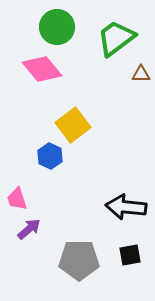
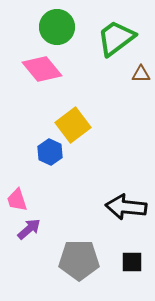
blue hexagon: moved 4 px up
pink trapezoid: moved 1 px down
black square: moved 2 px right, 7 px down; rotated 10 degrees clockwise
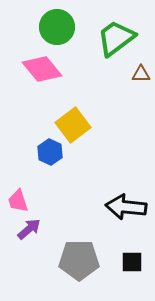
pink trapezoid: moved 1 px right, 1 px down
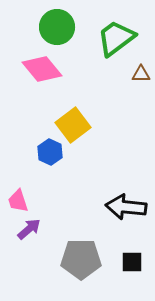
gray pentagon: moved 2 px right, 1 px up
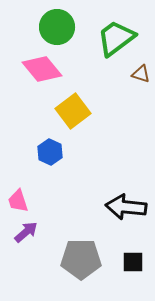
brown triangle: rotated 18 degrees clockwise
yellow square: moved 14 px up
purple arrow: moved 3 px left, 3 px down
black square: moved 1 px right
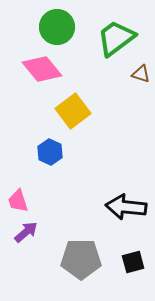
black square: rotated 15 degrees counterclockwise
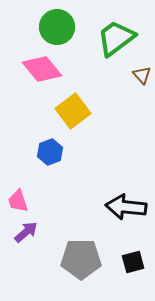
brown triangle: moved 1 px right, 1 px down; rotated 30 degrees clockwise
blue hexagon: rotated 15 degrees clockwise
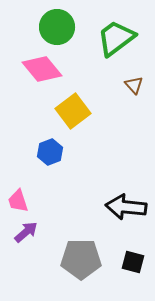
brown triangle: moved 8 px left, 10 px down
black square: rotated 30 degrees clockwise
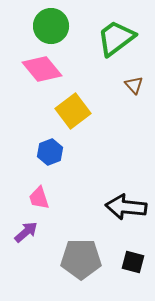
green circle: moved 6 px left, 1 px up
pink trapezoid: moved 21 px right, 3 px up
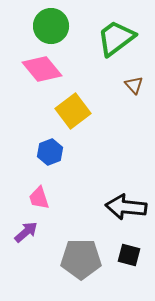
black square: moved 4 px left, 7 px up
